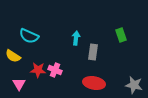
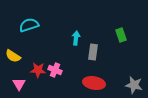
cyan semicircle: moved 11 px up; rotated 138 degrees clockwise
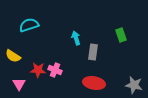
cyan arrow: rotated 24 degrees counterclockwise
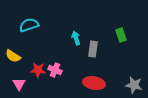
gray rectangle: moved 3 px up
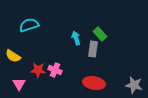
green rectangle: moved 21 px left, 1 px up; rotated 24 degrees counterclockwise
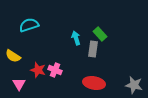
red star: rotated 14 degrees clockwise
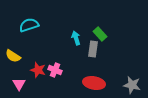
gray star: moved 2 px left
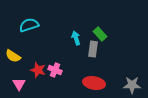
gray star: rotated 12 degrees counterclockwise
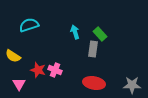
cyan arrow: moved 1 px left, 6 px up
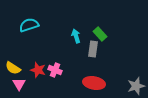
cyan arrow: moved 1 px right, 4 px down
yellow semicircle: moved 12 px down
gray star: moved 4 px right, 1 px down; rotated 18 degrees counterclockwise
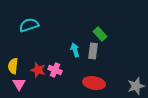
cyan arrow: moved 1 px left, 14 px down
gray rectangle: moved 2 px down
yellow semicircle: moved 2 px up; rotated 63 degrees clockwise
